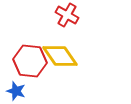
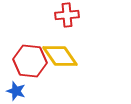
red cross: rotated 35 degrees counterclockwise
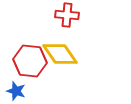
red cross: rotated 10 degrees clockwise
yellow diamond: moved 2 px up
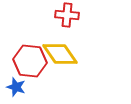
blue star: moved 4 px up
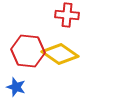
yellow diamond: rotated 21 degrees counterclockwise
red hexagon: moved 2 px left, 10 px up
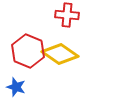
red hexagon: rotated 16 degrees clockwise
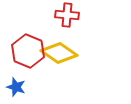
yellow diamond: moved 1 px left, 1 px up
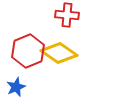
red hexagon: rotated 16 degrees clockwise
blue star: rotated 30 degrees clockwise
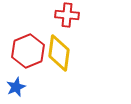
yellow diamond: rotated 63 degrees clockwise
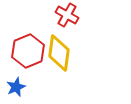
red cross: rotated 25 degrees clockwise
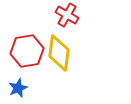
red hexagon: moved 1 px left; rotated 12 degrees clockwise
blue star: moved 2 px right, 1 px down
